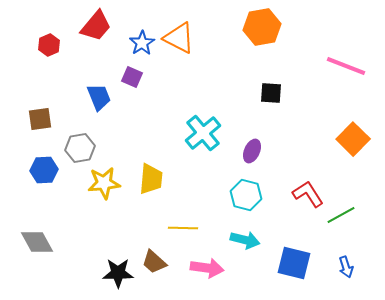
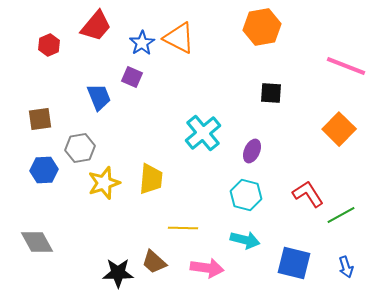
orange square: moved 14 px left, 10 px up
yellow star: rotated 12 degrees counterclockwise
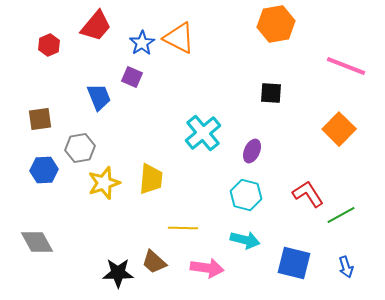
orange hexagon: moved 14 px right, 3 px up
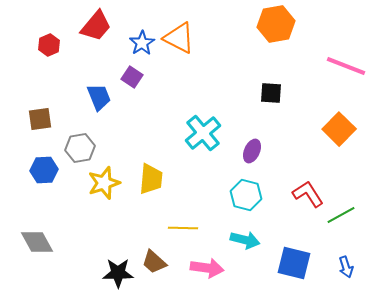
purple square: rotated 10 degrees clockwise
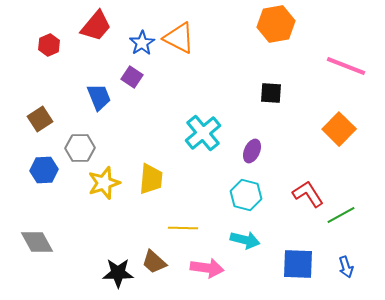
brown square: rotated 25 degrees counterclockwise
gray hexagon: rotated 8 degrees clockwise
blue square: moved 4 px right, 1 px down; rotated 12 degrees counterclockwise
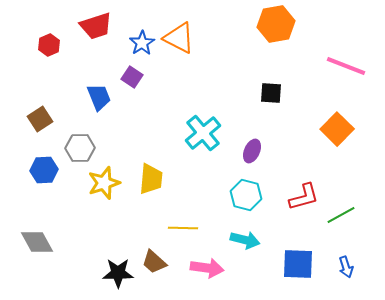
red trapezoid: rotated 32 degrees clockwise
orange square: moved 2 px left
red L-shape: moved 4 px left, 3 px down; rotated 108 degrees clockwise
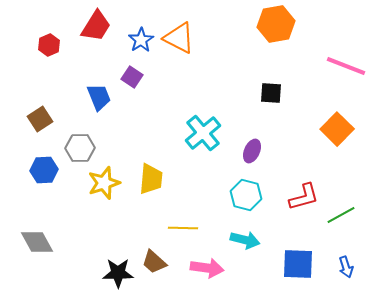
red trapezoid: rotated 40 degrees counterclockwise
blue star: moved 1 px left, 3 px up
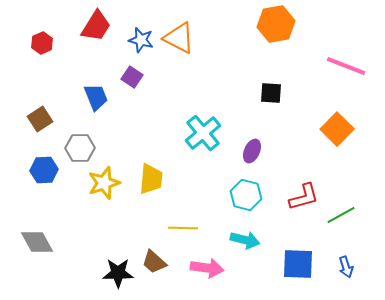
blue star: rotated 25 degrees counterclockwise
red hexagon: moved 7 px left, 2 px up
blue trapezoid: moved 3 px left
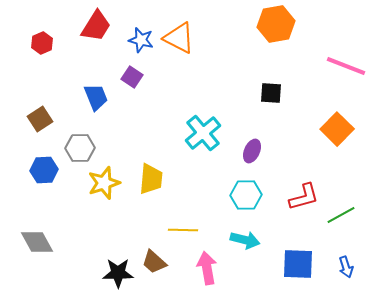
cyan hexagon: rotated 16 degrees counterclockwise
yellow line: moved 2 px down
pink arrow: rotated 108 degrees counterclockwise
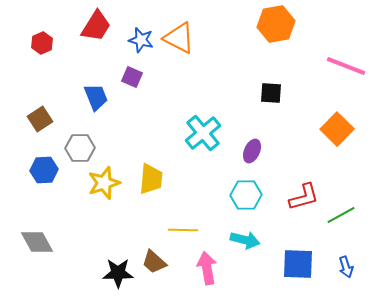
purple square: rotated 10 degrees counterclockwise
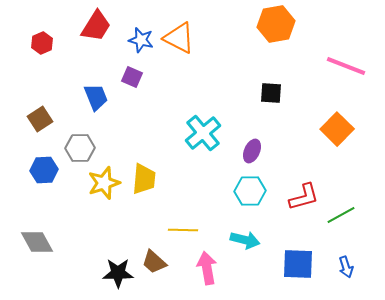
yellow trapezoid: moved 7 px left
cyan hexagon: moved 4 px right, 4 px up
